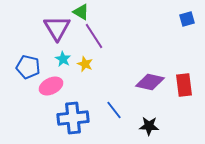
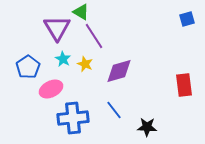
blue pentagon: rotated 25 degrees clockwise
purple diamond: moved 31 px left, 11 px up; rotated 28 degrees counterclockwise
pink ellipse: moved 3 px down
black star: moved 2 px left, 1 px down
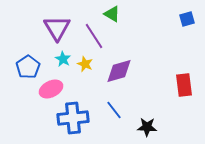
green triangle: moved 31 px right, 2 px down
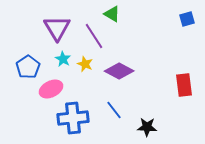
purple diamond: rotated 44 degrees clockwise
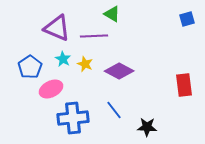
purple triangle: rotated 36 degrees counterclockwise
purple line: rotated 60 degrees counterclockwise
blue pentagon: moved 2 px right
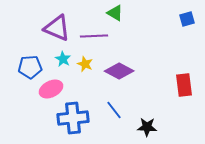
green triangle: moved 3 px right, 1 px up
blue pentagon: rotated 30 degrees clockwise
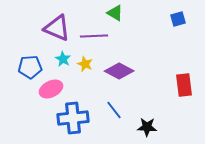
blue square: moved 9 px left
